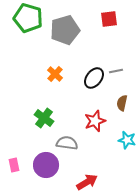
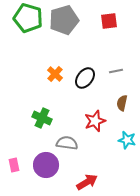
red square: moved 2 px down
gray pentagon: moved 1 px left, 10 px up
black ellipse: moved 9 px left
green cross: moved 2 px left; rotated 12 degrees counterclockwise
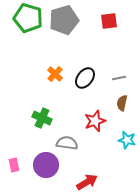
gray line: moved 3 px right, 7 px down
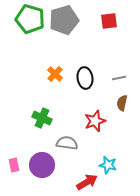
green pentagon: moved 2 px right, 1 px down
black ellipse: rotated 45 degrees counterclockwise
cyan star: moved 19 px left, 25 px down
purple circle: moved 4 px left
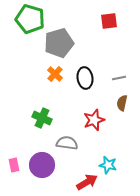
gray pentagon: moved 5 px left, 23 px down
red star: moved 1 px left, 1 px up
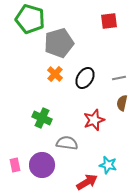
black ellipse: rotated 40 degrees clockwise
pink rectangle: moved 1 px right
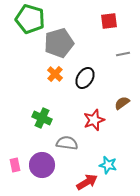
gray line: moved 4 px right, 24 px up
brown semicircle: rotated 42 degrees clockwise
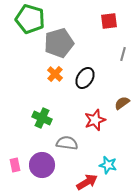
gray line: rotated 64 degrees counterclockwise
red star: moved 1 px right
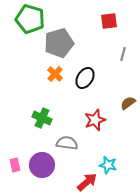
brown semicircle: moved 6 px right
red arrow: rotated 10 degrees counterclockwise
